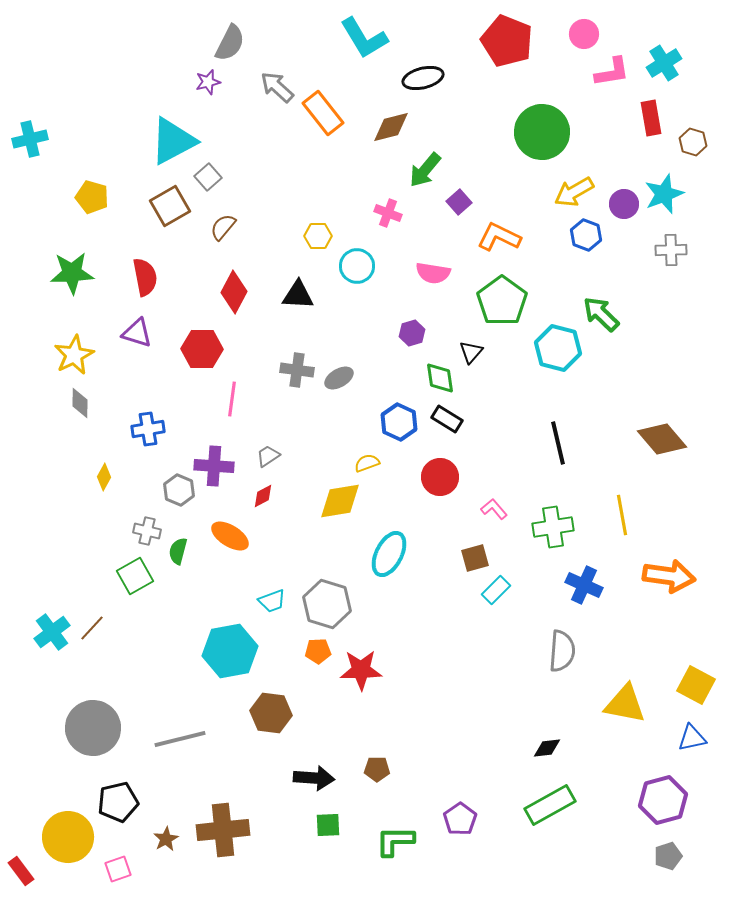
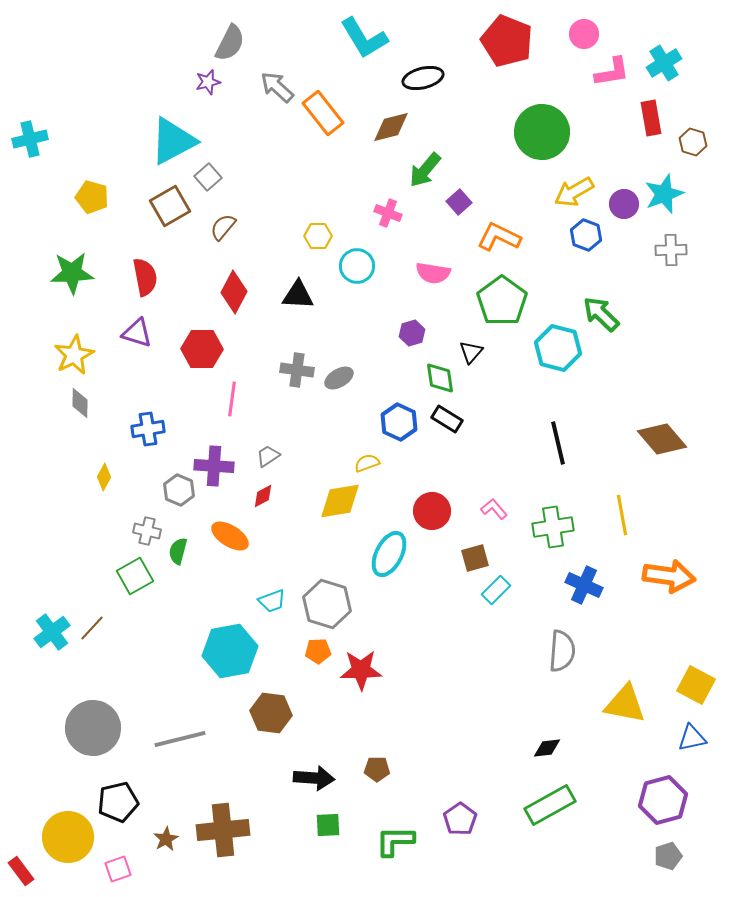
red circle at (440, 477): moved 8 px left, 34 px down
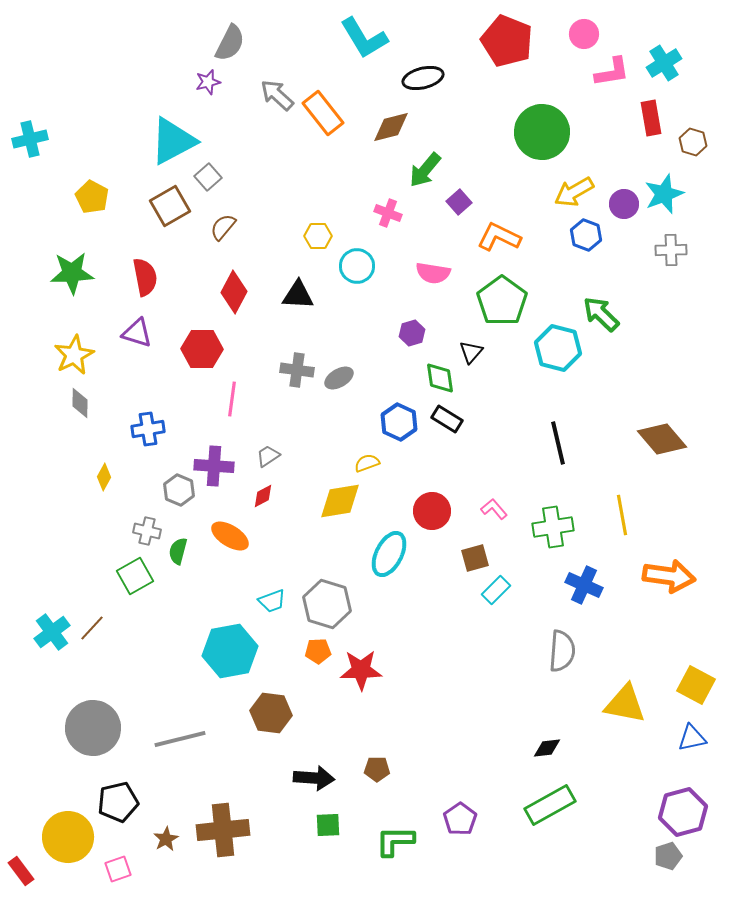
gray arrow at (277, 87): moved 8 px down
yellow pentagon at (92, 197): rotated 12 degrees clockwise
purple hexagon at (663, 800): moved 20 px right, 12 px down
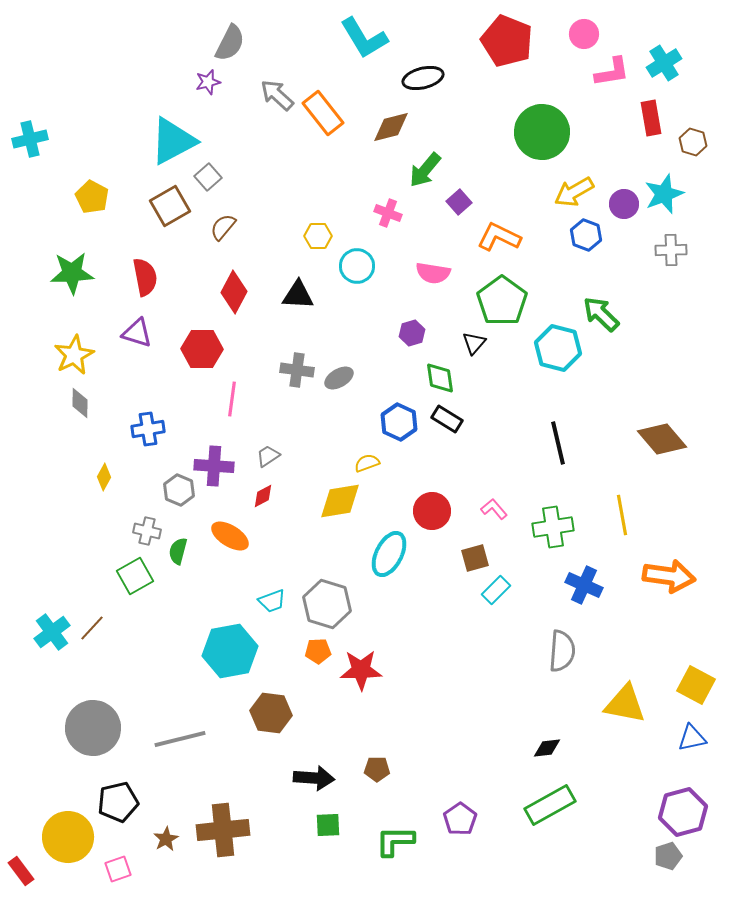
black triangle at (471, 352): moved 3 px right, 9 px up
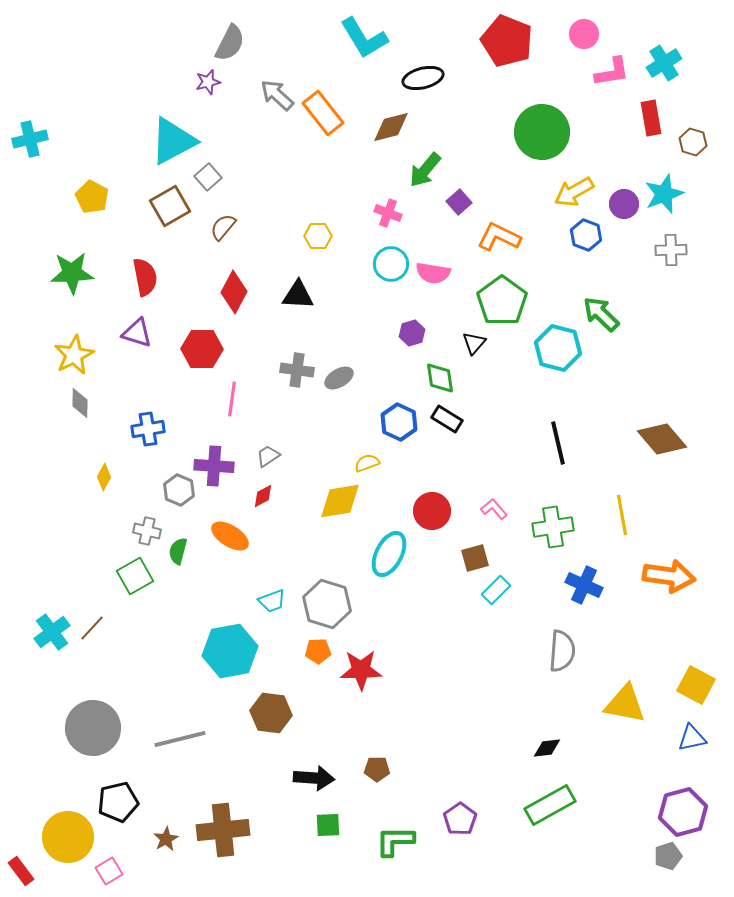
cyan circle at (357, 266): moved 34 px right, 2 px up
pink square at (118, 869): moved 9 px left, 2 px down; rotated 12 degrees counterclockwise
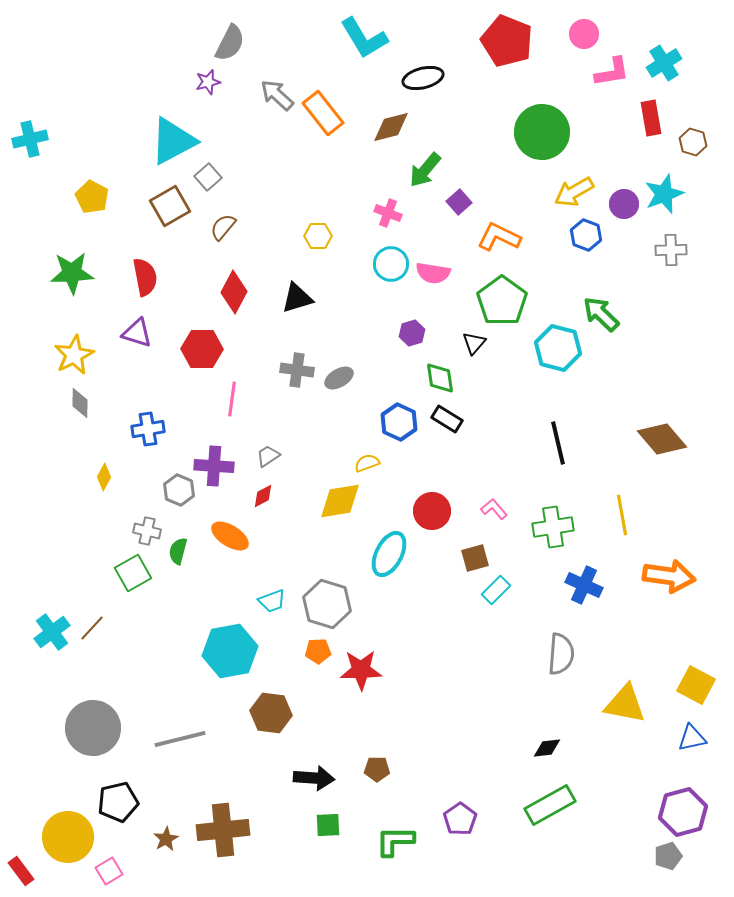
black triangle at (298, 295): moved 1 px left, 3 px down; rotated 20 degrees counterclockwise
green square at (135, 576): moved 2 px left, 3 px up
gray semicircle at (562, 651): moved 1 px left, 3 px down
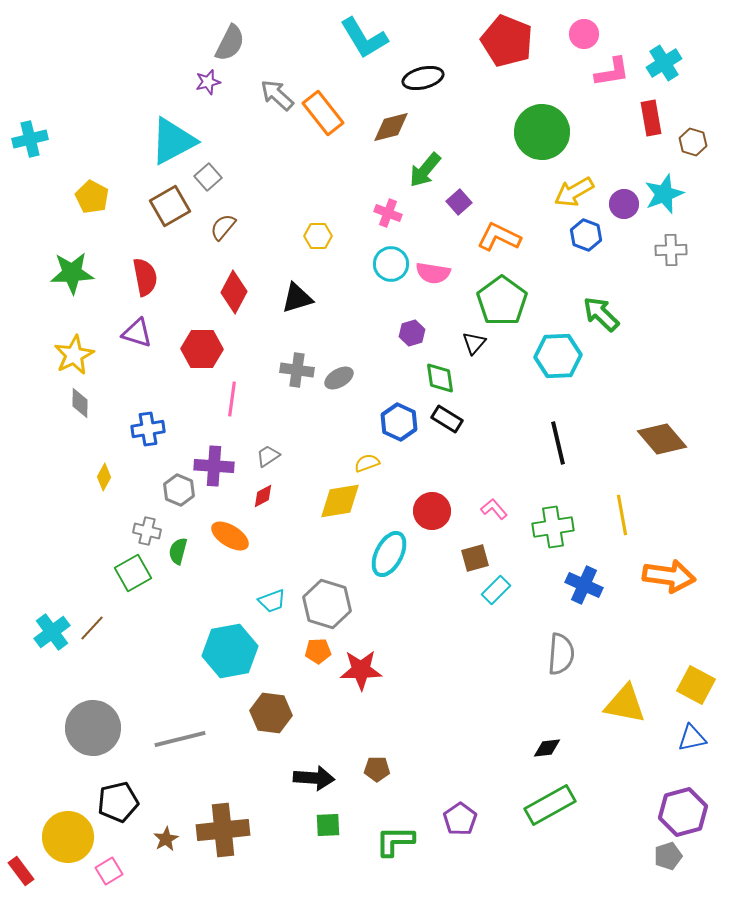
cyan hexagon at (558, 348): moved 8 px down; rotated 18 degrees counterclockwise
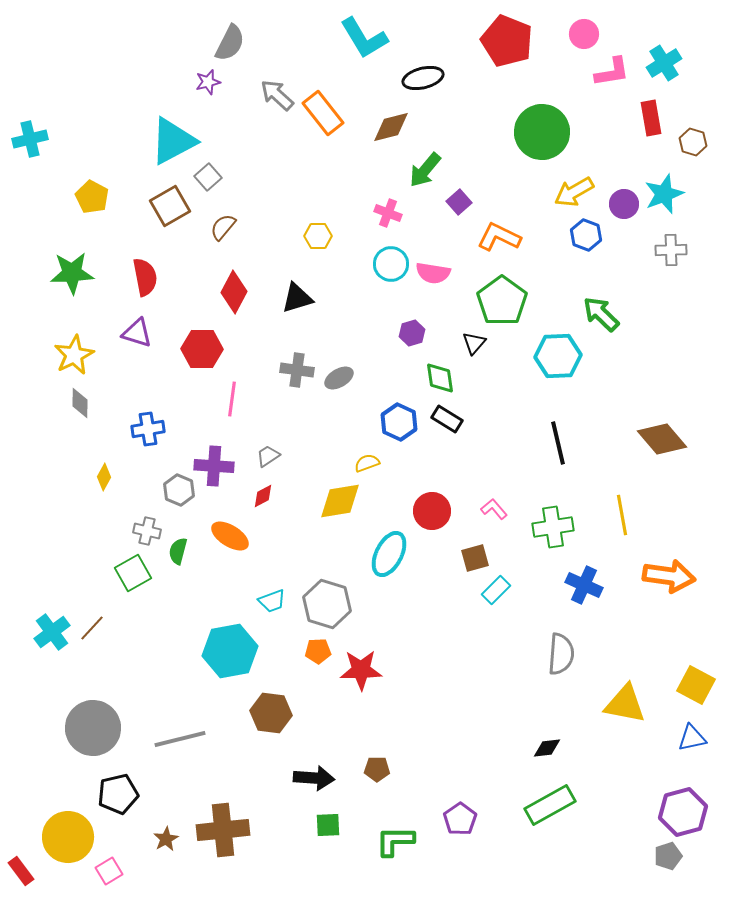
black pentagon at (118, 802): moved 8 px up
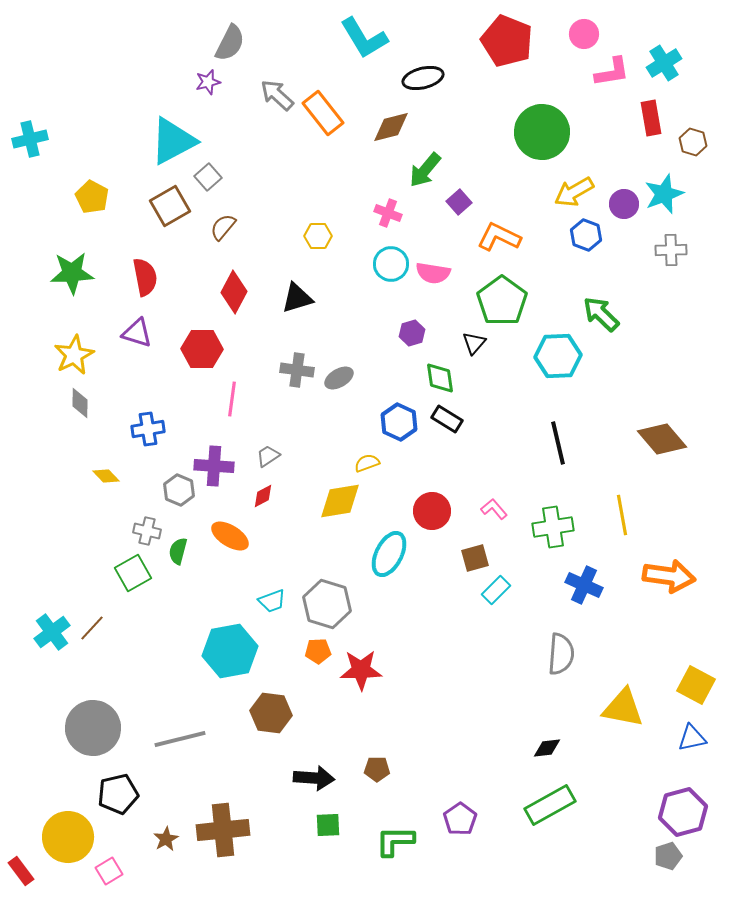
yellow diamond at (104, 477): moved 2 px right, 1 px up; rotated 72 degrees counterclockwise
yellow triangle at (625, 704): moved 2 px left, 4 px down
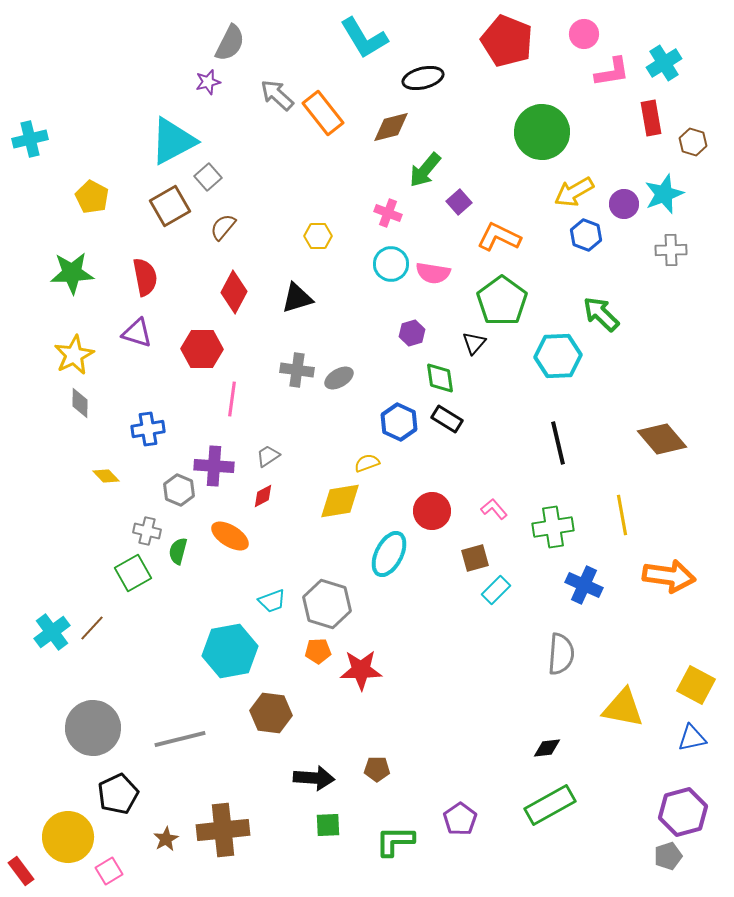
black pentagon at (118, 794): rotated 12 degrees counterclockwise
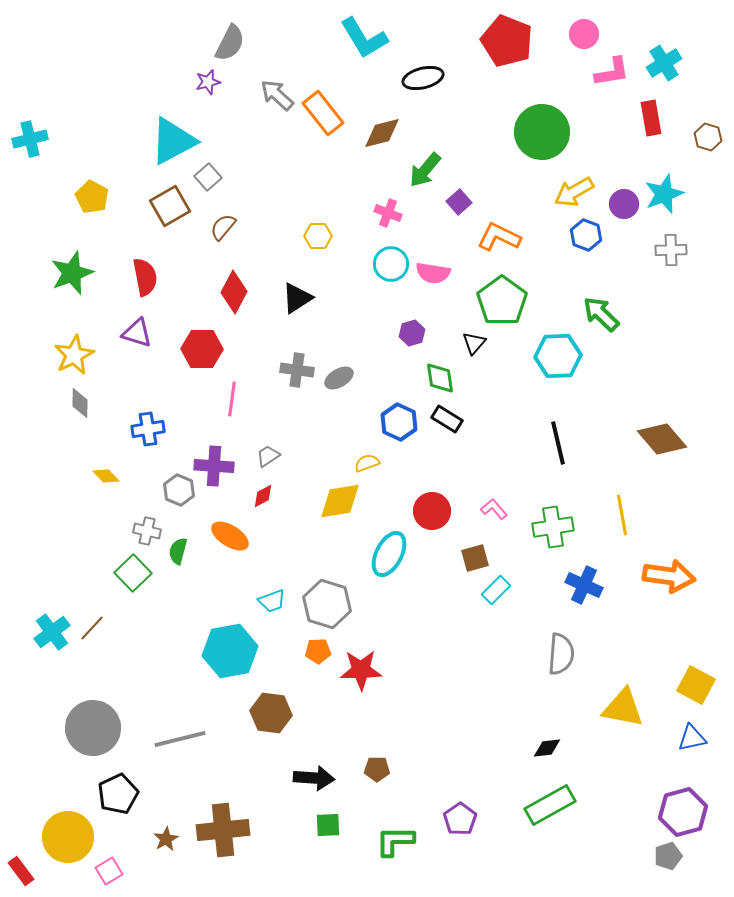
brown diamond at (391, 127): moved 9 px left, 6 px down
brown hexagon at (693, 142): moved 15 px right, 5 px up
green star at (72, 273): rotated 18 degrees counterclockwise
black triangle at (297, 298): rotated 16 degrees counterclockwise
green square at (133, 573): rotated 15 degrees counterclockwise
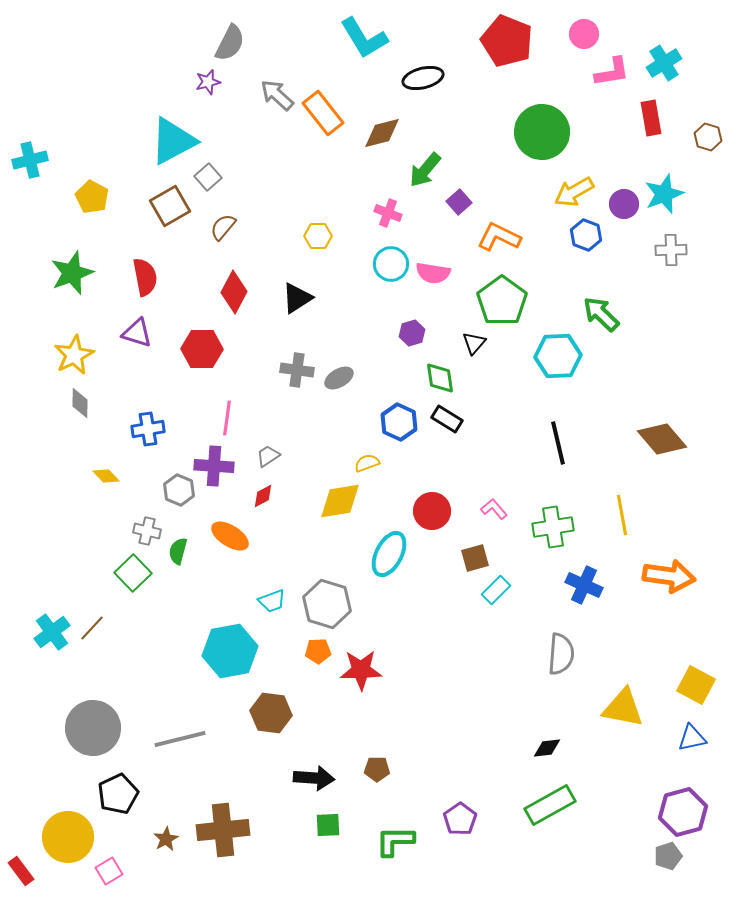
cyan cross at (30, 139): moved 21 px down
pink line at (232, 399): moved 5 px left, 19 px down
